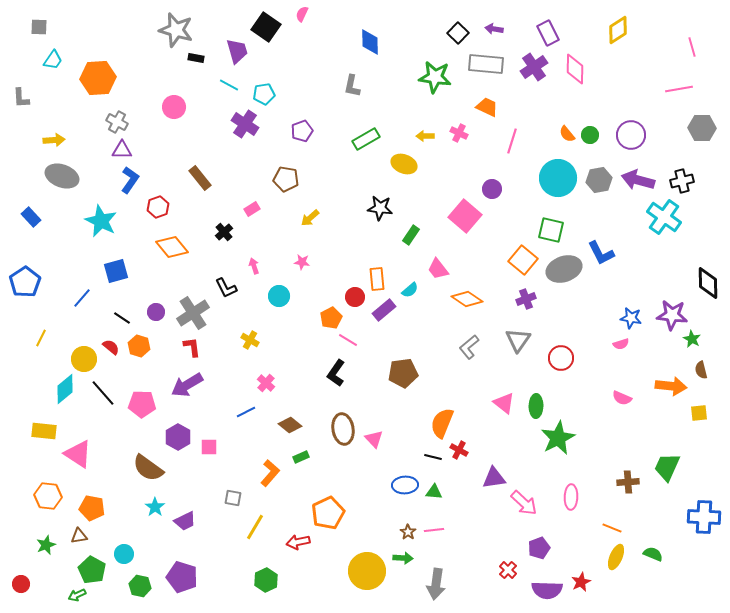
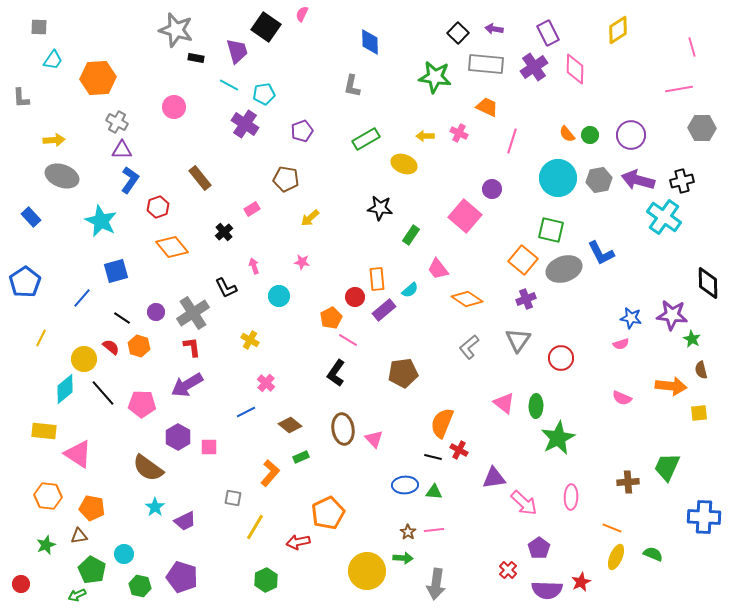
purple pentagon at (539, 548): rotated 15 degrees counterclockwise
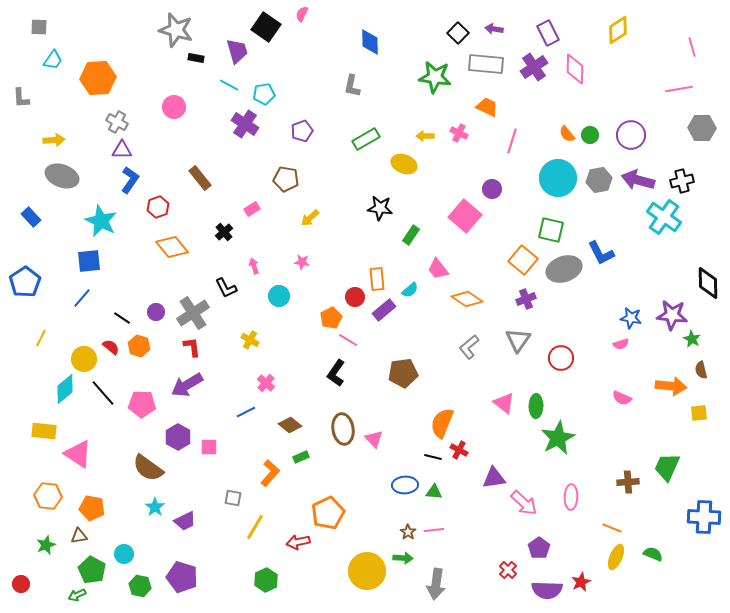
blue square at (116, 271): moved 27 px left, 10 px up; rotated 10 degrees clockwise
